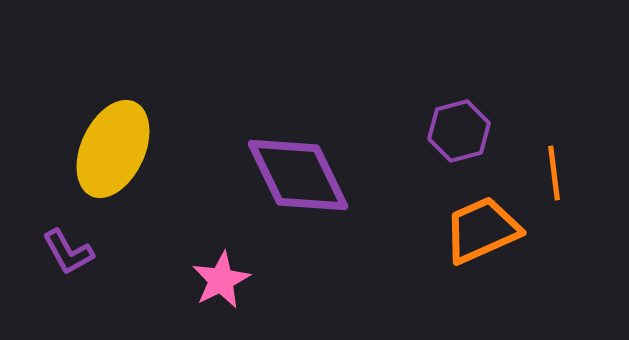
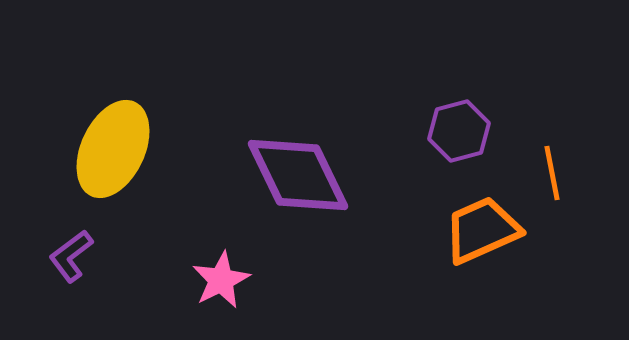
orange line: moved 2 px left; rotated 4 degrees counterclockwise
purple L-shape: moved 3 px right, 4 px down; rotated 82 degrees clockwise
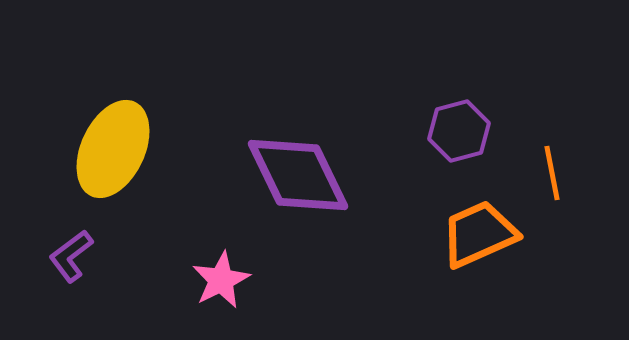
orange trapezoid: moved 3 px left, 4 px down
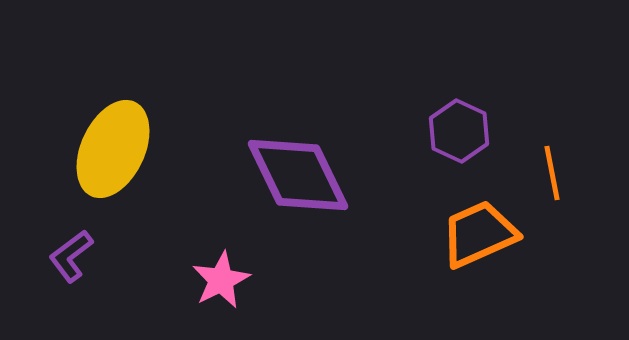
purple hexagon: rotated 20 degrees counterclockwise
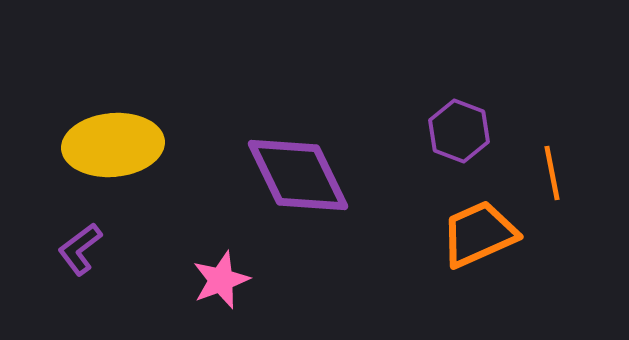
purple hexagon: rotated 4 degrees counterclockwise
yellow ellipse: moved 4 px up; rotated 60 degrees clockwise
purple L-shape: moved 9 px right, 7 px up
pink star: rotated 6 degrees clockwise
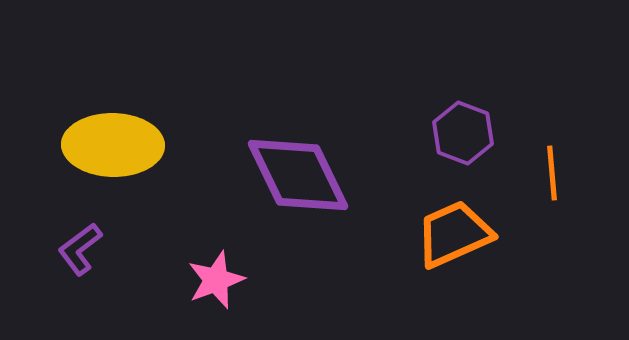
purple hexagon: moved 4 px right, 2 px down
yellow ellipse: rotated 6 degrees clockwise
orange line: rotated 6 degrees clockwise
orange trapezoid: moved 25 px left
pink star: moved 5 px left
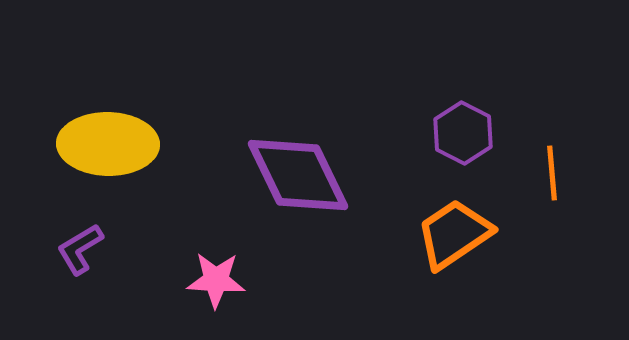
purple hexagon: rotated 6 degrees clockwise
yellow ellipse: moved 5 px left, 1 px up
orange trapezoid: rotated 10 degrees counterclockwise
purple L-shape: rotated 6 degrees clockwise
pink star: rotated 24 degrees clockwise
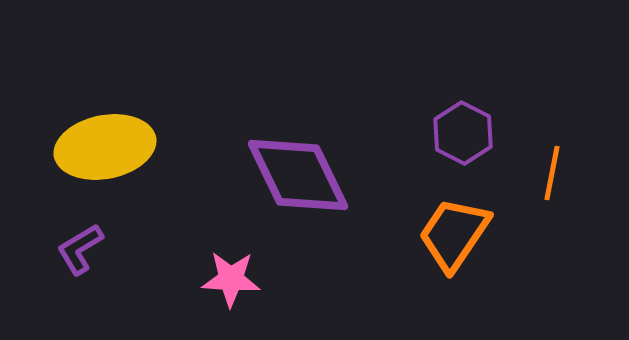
yellow ellipse: moved 3 px left, 3 px down; rotated 12 degrees counterclockwise
orange line: rotated 16 degrees clockwise
orange trapezoid: rotated 22 degrees counterclockwise
pink star: moved 15 px right, 1 px up
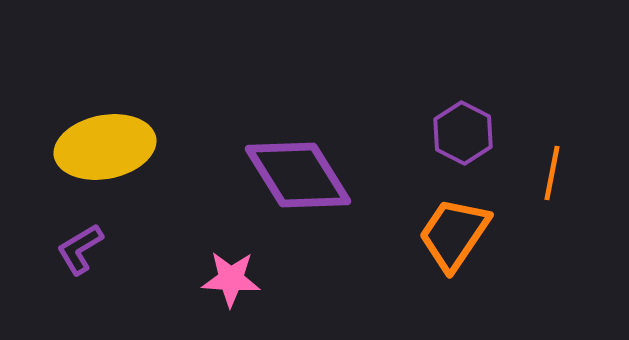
purple diamond: rotated 6 degrees counterclockwise
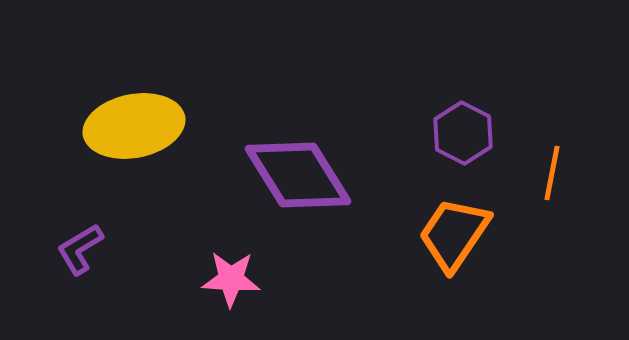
yellow ellipse: moved 29 px right, 21 px up
